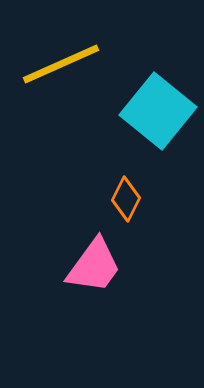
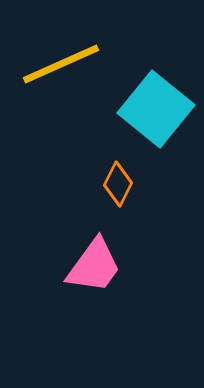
cyan square: moved 2 px left, 2 px up
orange diamond: moved 8 px left, 15 px up
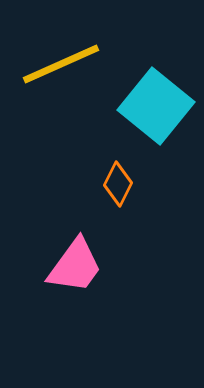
cyan square: moved 3 px up
pink trapezoid: moved 19 px left
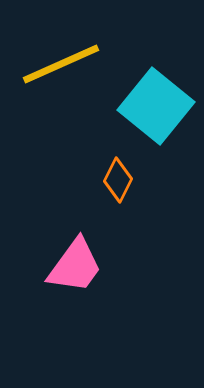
orange diamond: moved 4 px up
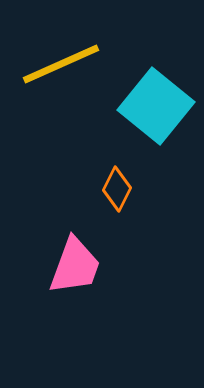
orange diamond: moved 1 px left, 9 px down
pink trapezoid: rotated 16 degrees counterclockwise
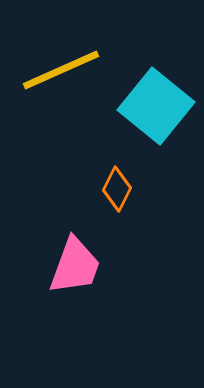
yellow line: moved 6 px down
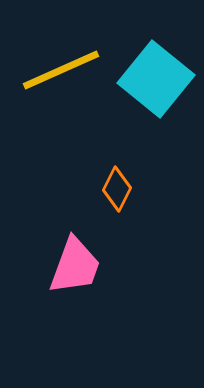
cyan square: moved 27 px up
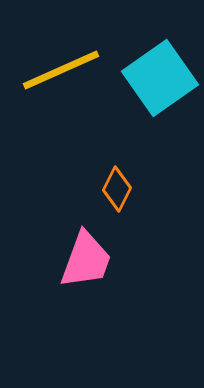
cyan square: moved 4 px right, 1 px up; rotated 16 degrees clockwise
pink trapezoid: moved 11 px right, 6 px up
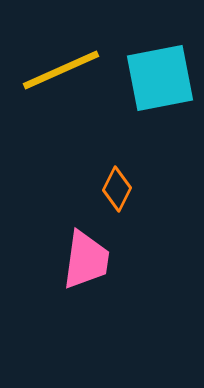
cyan square: rotated 24 degrees clockwise
pink trapezoid: rotated 12 degrees counterclockwise
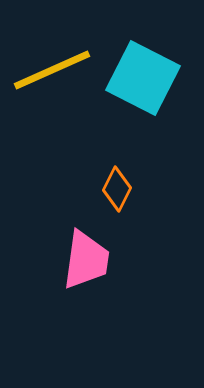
yellow line: moved 9 px left
cyan square: moved 17 px left; rotated 38 degrees clockwise
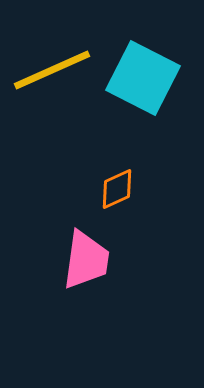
orange diamond: rotated 39 degrees clockwise
